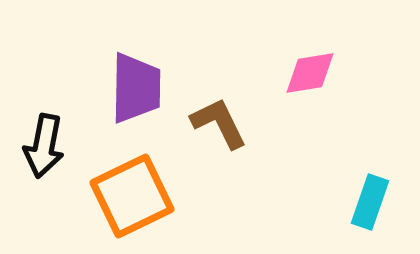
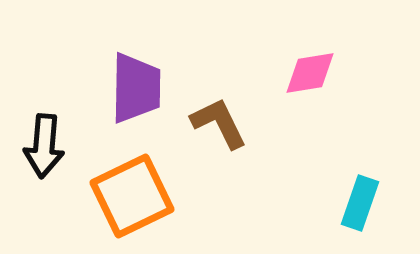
black arrow: rotated 6 degrees counterclockwise
cyan rectangle: moved 10 px left, 1 px down
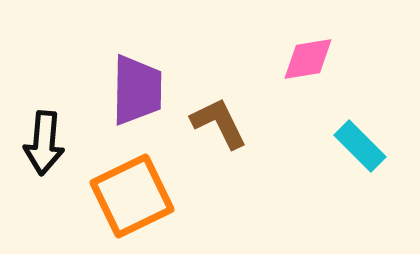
pink diamond: moved 2 px left, 14 px up
purple trapezoid: moved 1 px right, 2 px down
black arrow: moved 3 px up
cyan rectangle: moved 57 px up; rotated 64 degrees counterclockwise
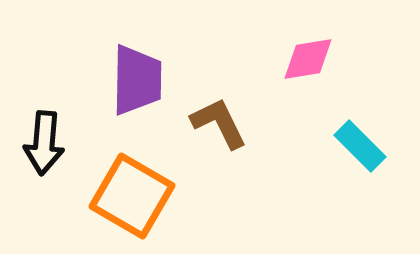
purple trapezoid: moved 10 px up
orange square: rotated 34 degrees counterclockwise
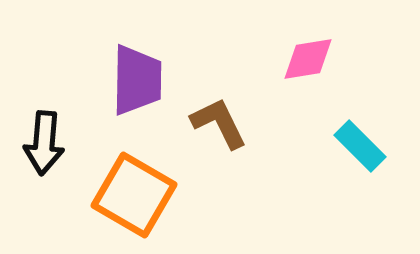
orange square: moved 2 px right, 1 px up
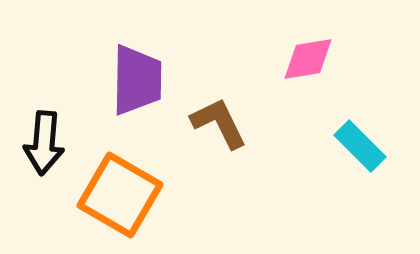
orange square: moved 14 px left
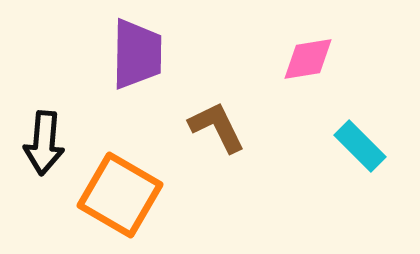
purple trapezoid: moved 26 px up
brown L-shape: moved 2 px left, 4 px down
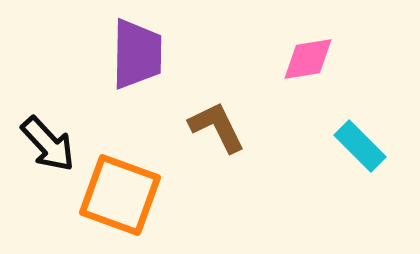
black arrow: moved 4 px right, 1 px down; rotated 48 degrees counterclockwise
orange square: rotated 10 degrees counterclockwise
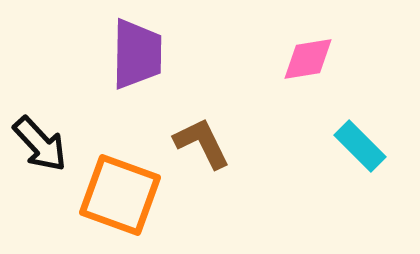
brown L-shape: moved 15 px left, 16 px down
black arrow: moved 8 px left
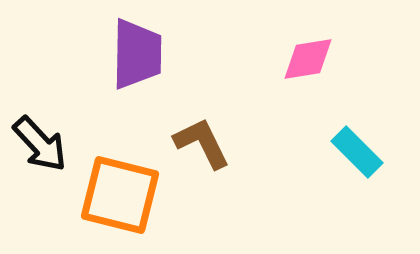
cyan rectangle: moved 3 px left, 6 px down
orange square: rotated 6 degrees counterclockwise
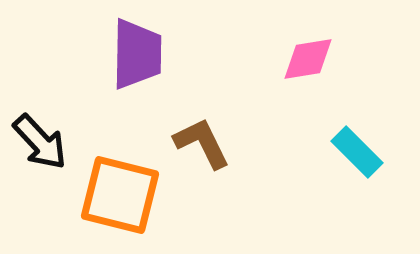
black arrow: moved 2 px up
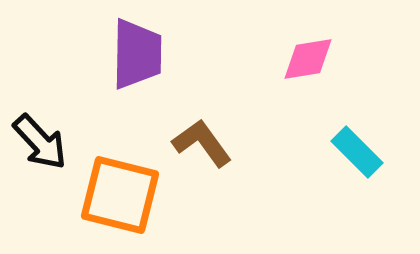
brown L-shape: rotated 10 degrees counterclockwise
